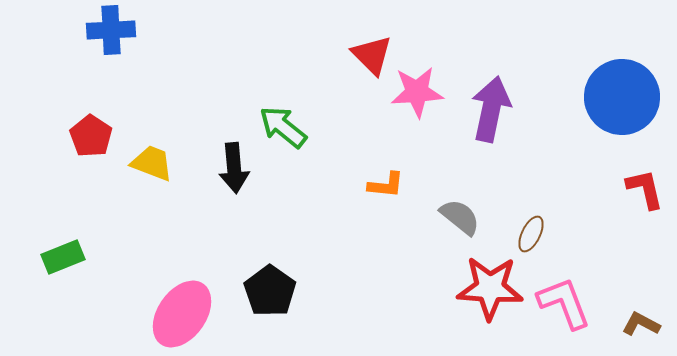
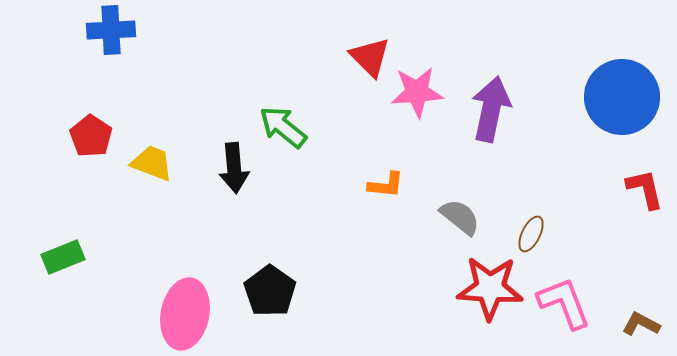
red triangle: moved 2 px left, 2 px down
pink ellipse: moved 3 px right; rotated 24 degrees counterclockwise
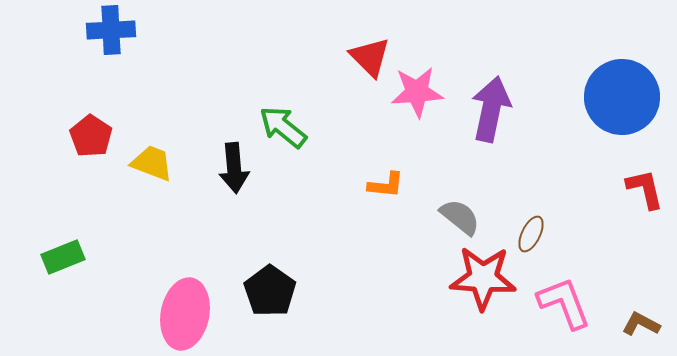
red star: moved 7 px left, 10 px up
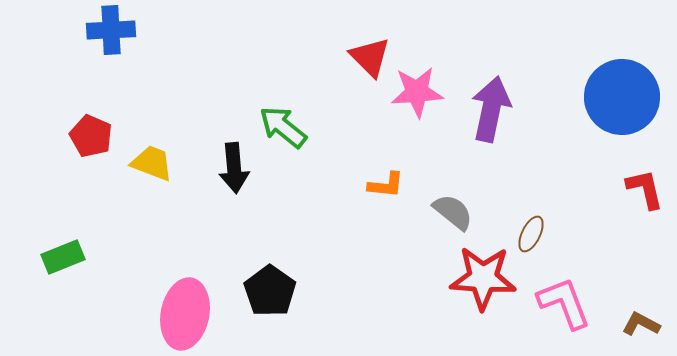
red pentagon: rotated 9 degrees counterclockwise
gray semicircle: moved 7 px left, 5 px up
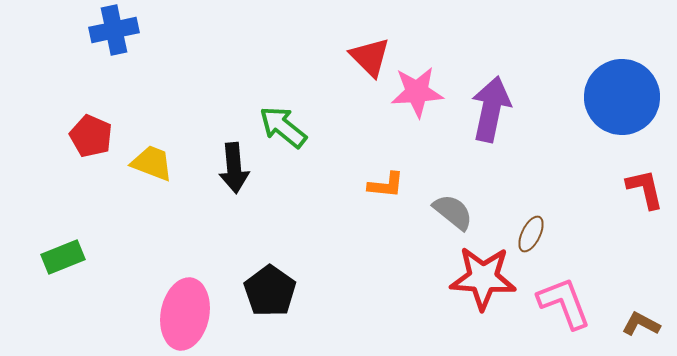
blue cross: moved 3 px right; rotated 9 degrees counterclockwise
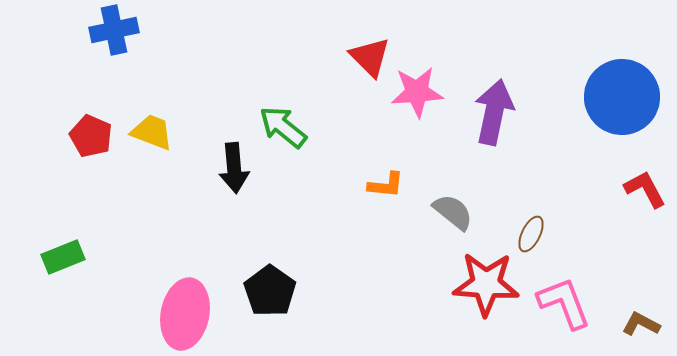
purple arrow: moved 3 px right, 3 px down
yellow trapezoid: moved 31 px up
red L-shape: rotated 15 degrees counterclockwise
red star: moved 3 px right, 6 px down
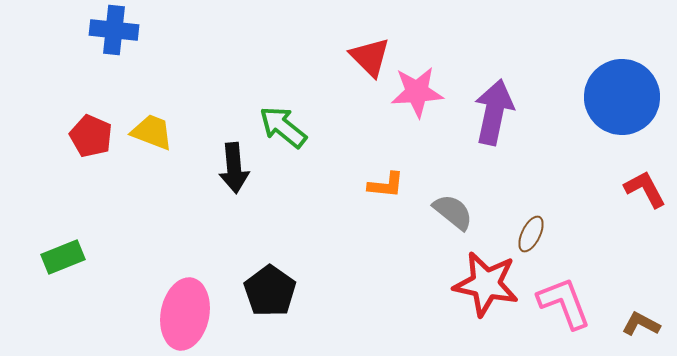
blue cross: rotated 18 degrees clockwise
red star: rotated 8 degrees clockwise
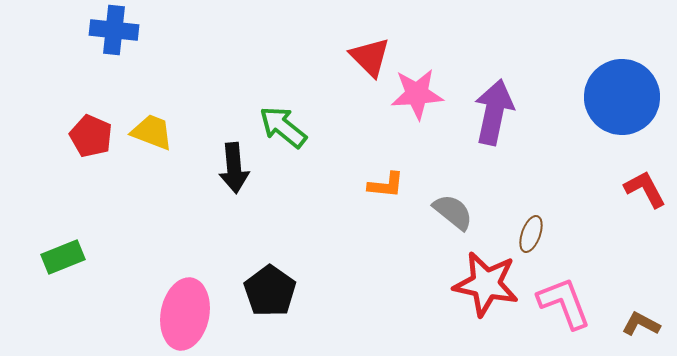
pink star: moved 2 px down
brown ellipse: rotated 6 degrees counterclockwise
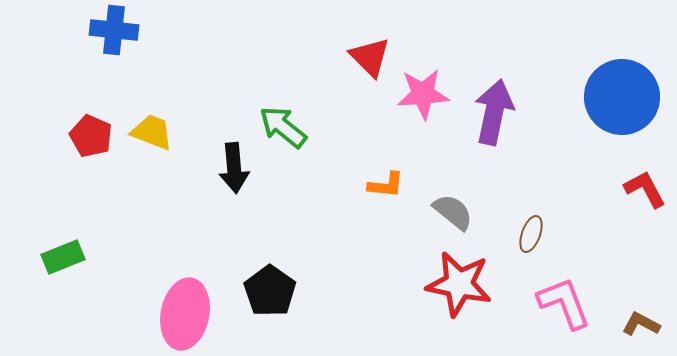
pink star: moved 6 px right
red star: moved 27 px left
